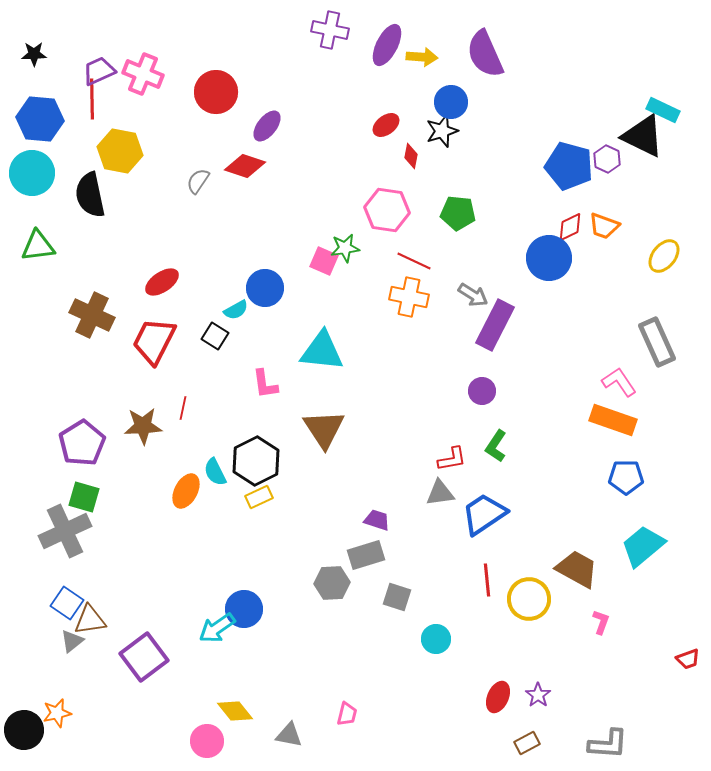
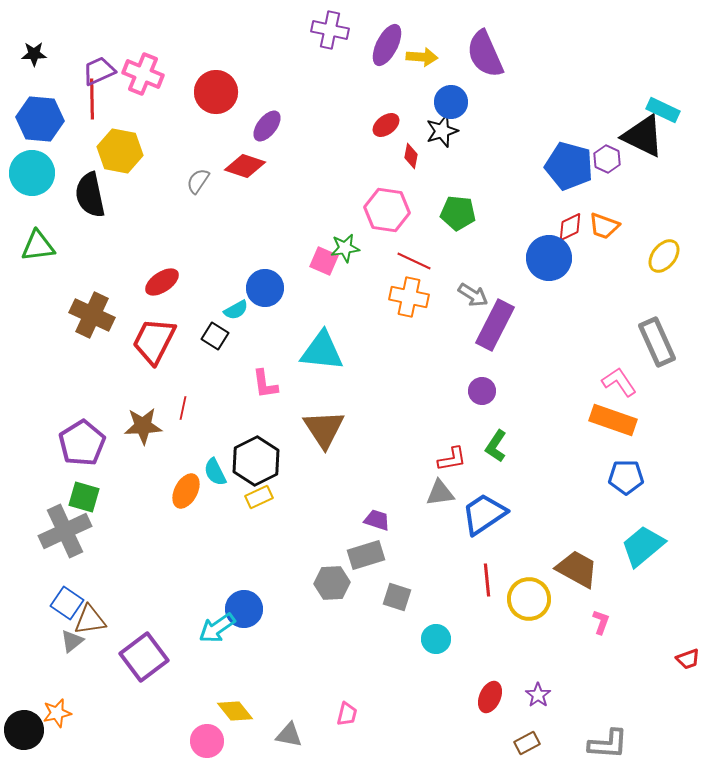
red ellipse at (498, 697): moved 8 px left
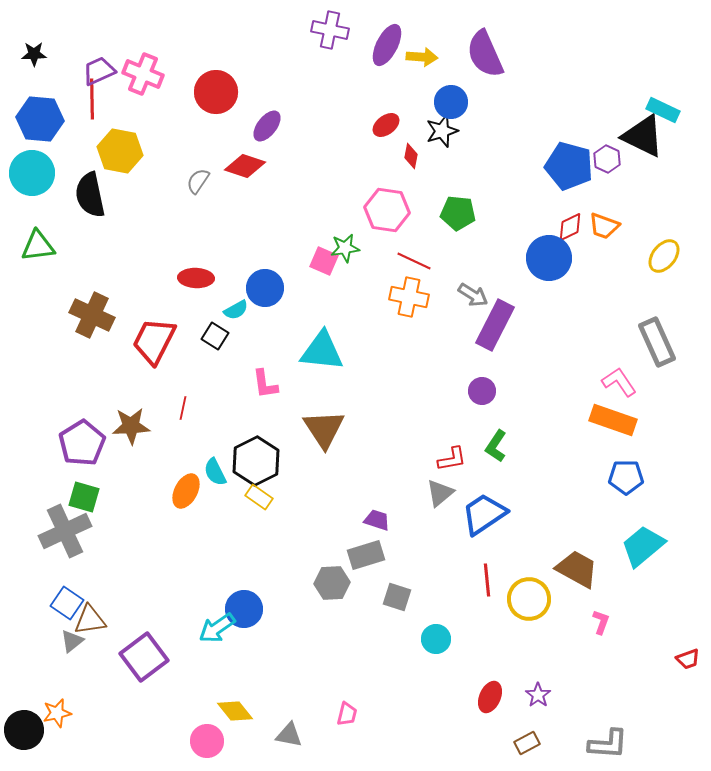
red ellipse at (162, 282): moved 34 px right, 4 px up; rotated 36 degrees clockwise
brown star at (143, 426): moved 12 px left
gray triangle at (440, 493): rotated 32 degrees counterclockwise
yellow rectangle at (259, 497): rotated 60 degrees clockwise
